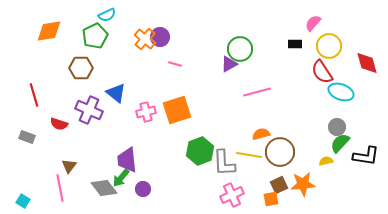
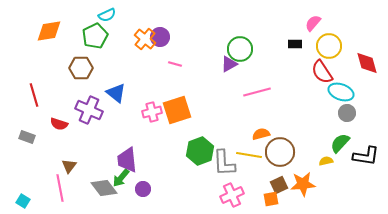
pink cross at (146, 112): moved 6 px right
gray circle at (337, 127): moved 10 px right, 14 px up
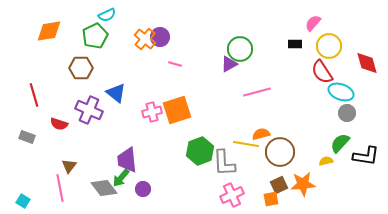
yellow line at (249, 155): moved 3 px left, 11 px up
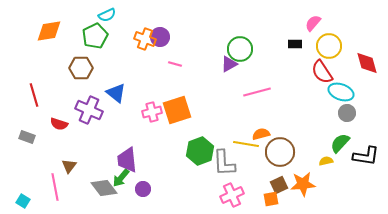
orange cross at (145, 39): rotated 20 degrees counterclockwise
pink line at (60, 188): moved 5 px left, 1 px up
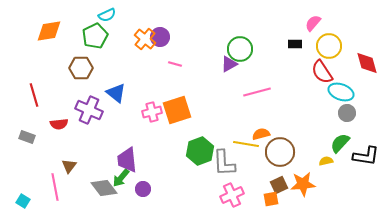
orange cross at (145, 39): rotated 20 degrees clockwise
red semicircle at (59, 124): rotated 24 degrees counterclockwise
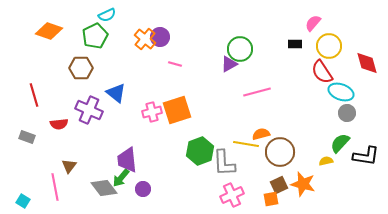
orange diamond at (49, 31): rotated 28 degrees clockwise
orange star at (303, 184): rotated 20 degrees clockwise
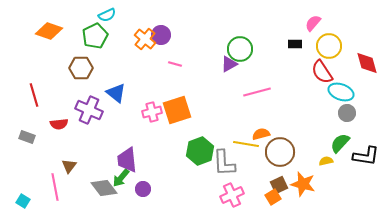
purple circle at (160, 37): moved 1 px right, 2 px up
orange square at (271, 199): moved 2 px right, 2 px up; rotated 21 degrees counterclockwise
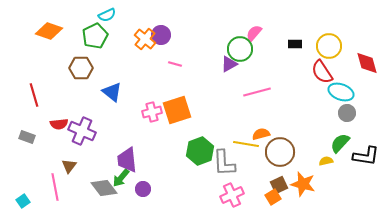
pink semicircle at (313, 23): moved 59 px left, 10 px down
blue triangle at (116, 93): moved 4 px left, 1 px up
purple cross at (89, 110): moved 7 px left, 21 px down
cyan square at (23, 201): rotated 24 degrees clockwise
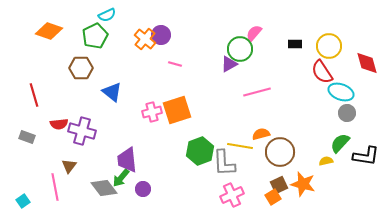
purple cross at (82, 131): rotated 8 degrees counterclockwise
yellow line at (246, 144): moved 6 px left, 2 px down
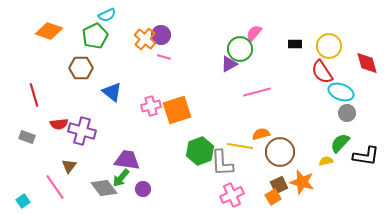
pink line at (175, 64): moved 11 px left, 7 px up
pink cross at (152, 112): moved 1 px left, 6 px up
purple trapezoid at (127, 160): rotated 104 degrees clockwise
gray L-shape at (224, 163): moved 2 px left
orange star at (303, 184): moved 1 px left, 2 px up
pink line at (55, 187): rotated 24 degrees counterclockwise
